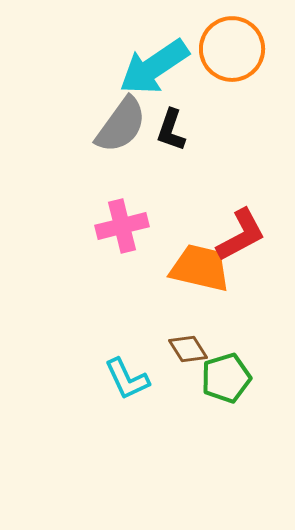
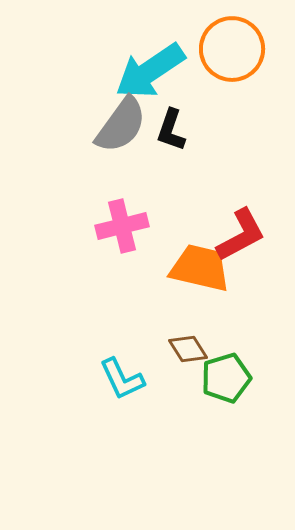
cyan arrow: moved 4 px left, 4 px down
cyan L-shape: moved 5 px left
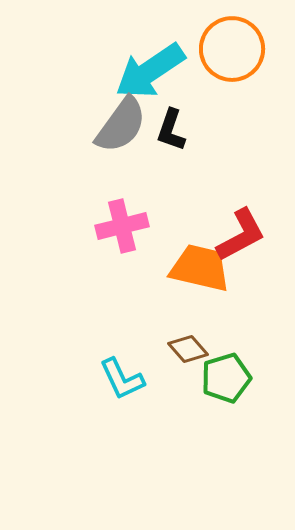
brown diamond: rotated 9 degrees counterclockwise
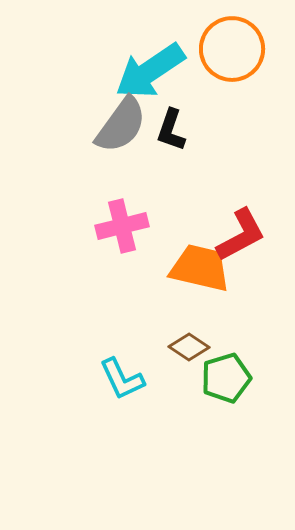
brown diamond: moved 1 px right, 2 px up; rotated 15 degrees counterclockwise
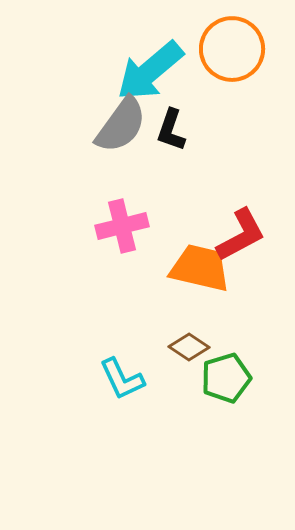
cyan arrow: rotated 6 degrees counterclockwise
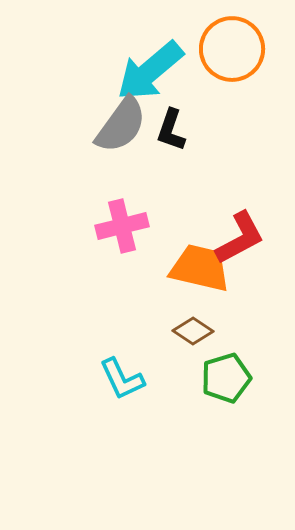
red L-shape: moved 1 px left, 3 px down
brown diamond: moved 4 px right, 16 px up
